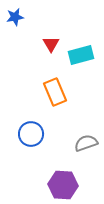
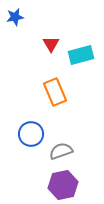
gray semicircle: moved 25 px left, 8 px down
purple hexagon: rotated 16 degrees counterclockwise
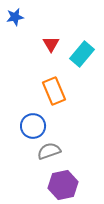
cyan rectangle: moved 1 px right, 1 px up; rotated 35 degrees counterclockwise
orange rectangle: moved 1 px left, 1 px up
blue circle: moved 2 px right, 8 px up
gray semicircle: moved 12 px left
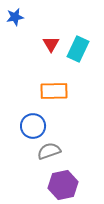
cyan rectangle: moved 4 px left, 5 px up; rotated 15 degrees counterclockwise
orange rectangle: rotated 68 degrees counterclockwise
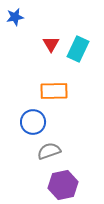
blue circle: moved 4 px up
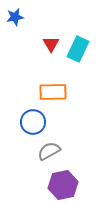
orange rectangle: moved 1 px left, 1 px down
gray semicircle: rotated 10 degrees counterclockwise
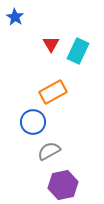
blue star: rotated 30 degrees counterclockwise
cyan rectangle: moved 2 px down
orange rectangle: rotated 28 degrees counterclockwise
